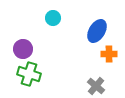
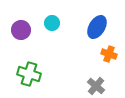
cyan circle: moved 1 px left, 5 px down
blue ellipse: moved 4 px up
purple circle: moved 2 px left, 19 px up
orange cross: rotated 21 degrees clockwise
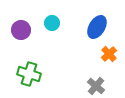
orange cross: rotated 28 degrees clockwise
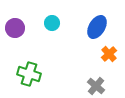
purple circle: moved 6 px left, 2 px up
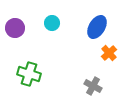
orange cross: moved 1 px up
gray cross: moved 3 px left; rotated 12 degrees counterclockwise
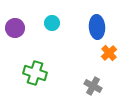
blue ellipse: rotated 35 degrees counterclockwise
green cross: moved 6 px right, 1 px up
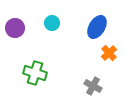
blue ellipse: rotated 35 degrees clockwise
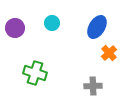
gray cross: rotated 30 degrees counterclockwise
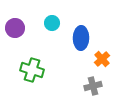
blue ellipse: moved 16 px left, 11 px down; rotated 30 degrees counterclockwise
orange cross: moved 7 px left, 6 px down
green cross: moved 3 px left, 3 px up
gray cross: rotated 12 degrees counterclockwise
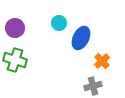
cyan circle: moved 7 px right
blue ellipse: rotated 25 degrees clockwise
orange cross: moved 2 px down
green cross: moved 17 px left, 10 px up
